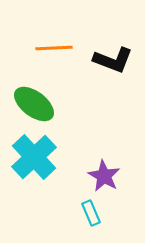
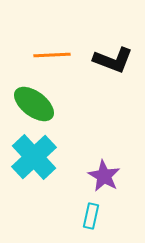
orange line: moved 2 px left, 7 px down
cyan rectangle: moved 3 px down; rotated 35 degrees clockwise
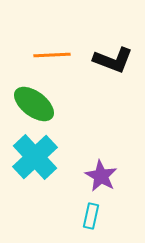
cyan cross: moved 1 px right
purple star: moved 3 px left
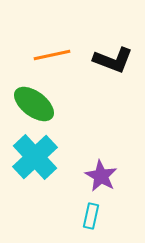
orange line: rotated 9 degrees counterclockwise
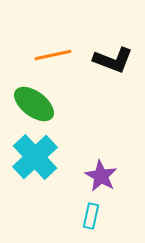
orange line: moved 1 px right
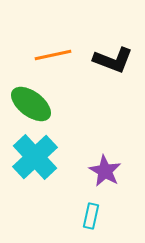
green ellipse: moved 3 px left
purple star: moved 4 px right, 5 px up
